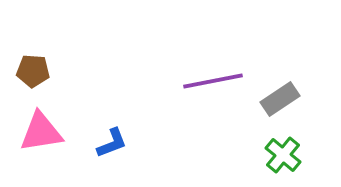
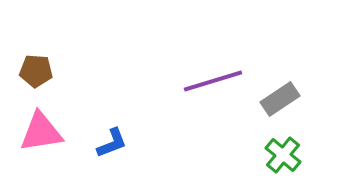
brown pentagon: moved 3 px right
purple line: rotated 6 degrees counterclockwise
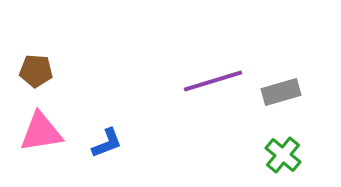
gray rectangle: moved 1 px right, 7 px up; rotated 18 degrees clockwise
blue L-shape: moved 5 px left
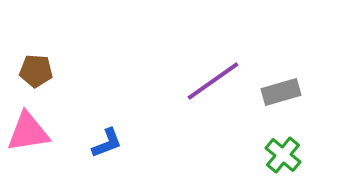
purple line: rotated 18 degrees counterclockwise
pink triangle: moved 13 px left
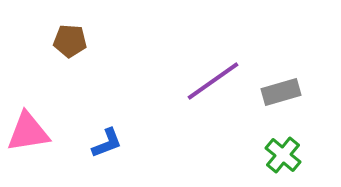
brown pentagon: moved 34 px right, 30 px up
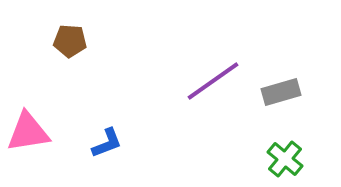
green cross: moved 2 px right, 4 px down
